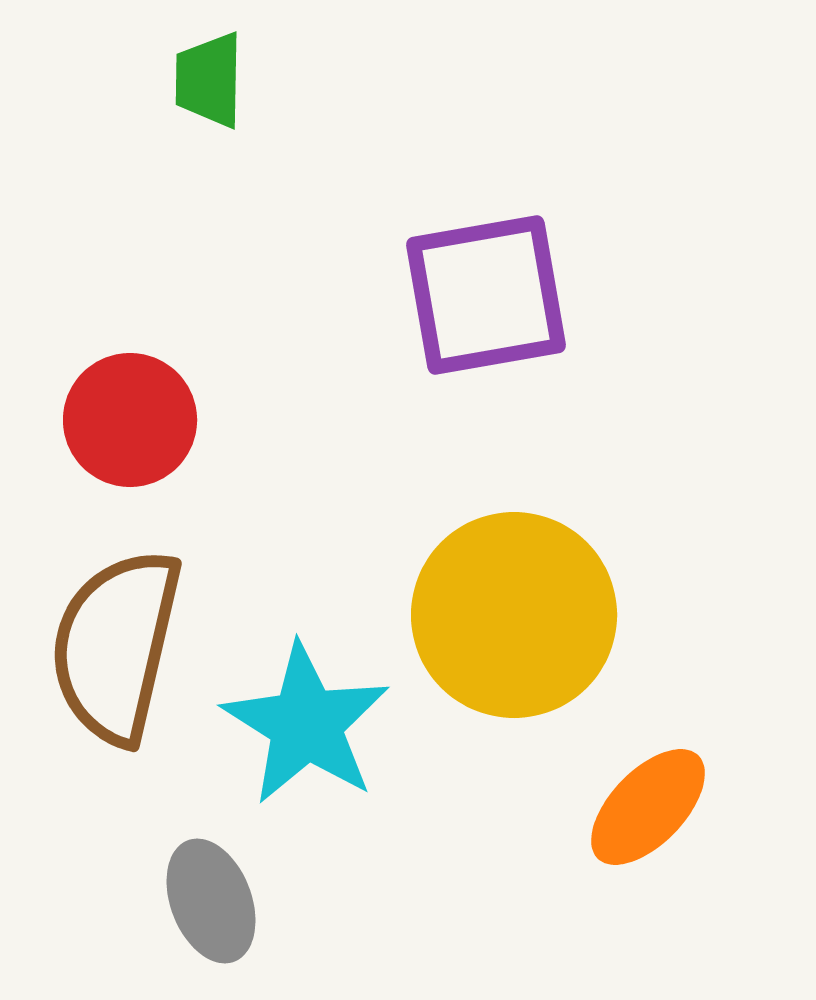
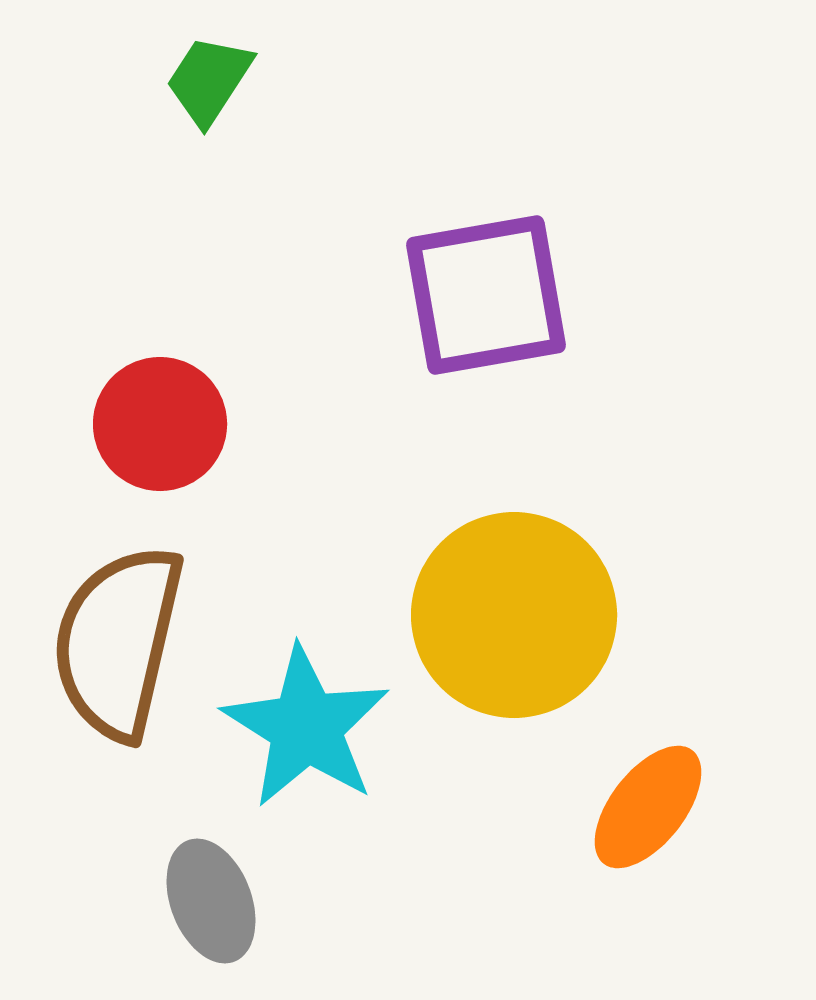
green trapezoid: rotated 32 degrees clockwise
red circle: moved 30 px right, 4 px down
brown semicircle: moved 2 px right, 4 px up
cyan star: moved 3 px down
orange ellipse: rotated 6 degrees counterclockwise
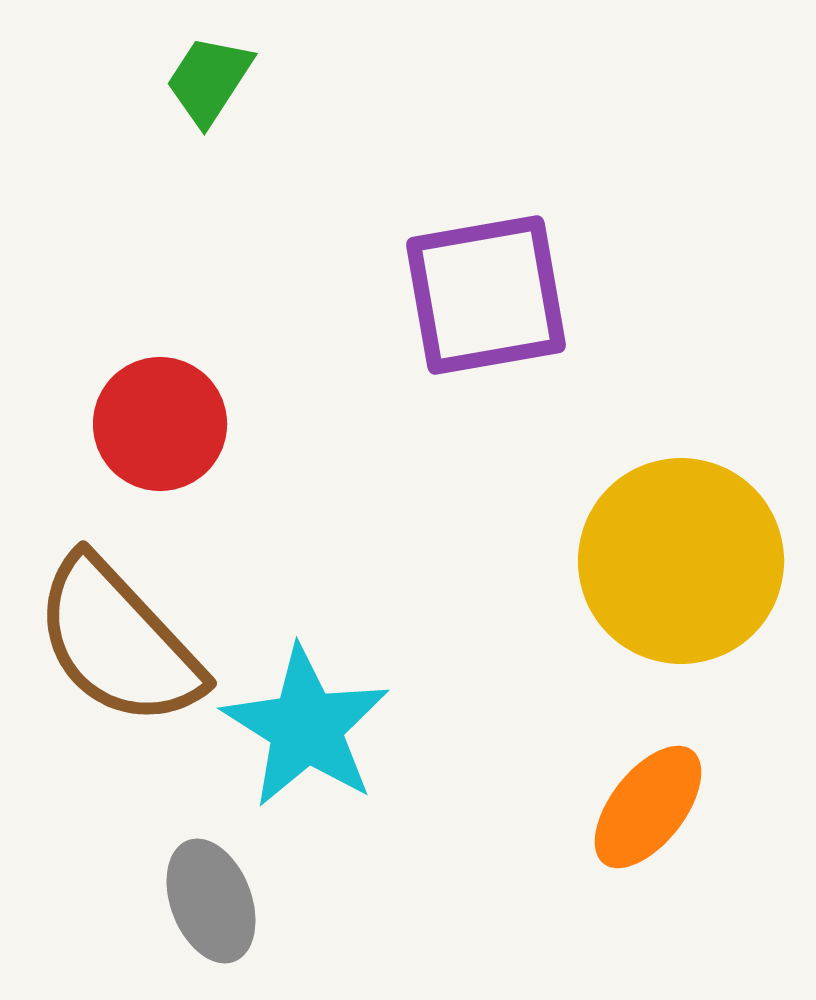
yellow circle: moved 167 px right, 54 px up
brown semicircle: rotated 56 degrees counterclockwise
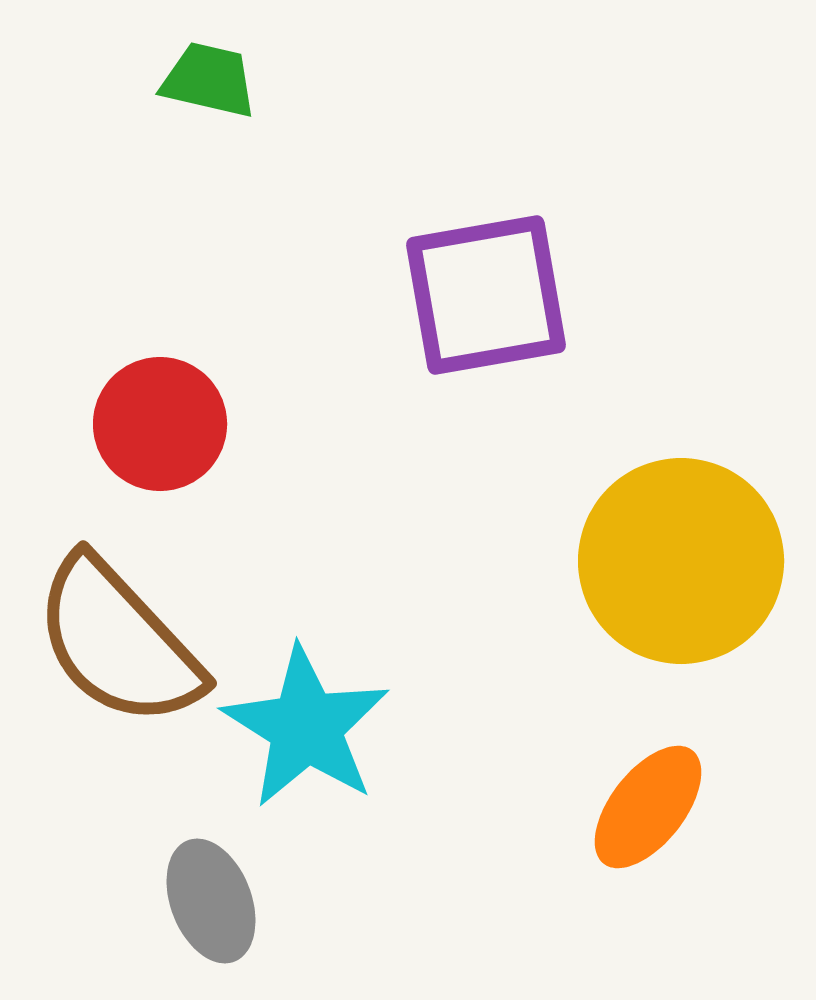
green trapezoid: rotated 70 degrees clockwise
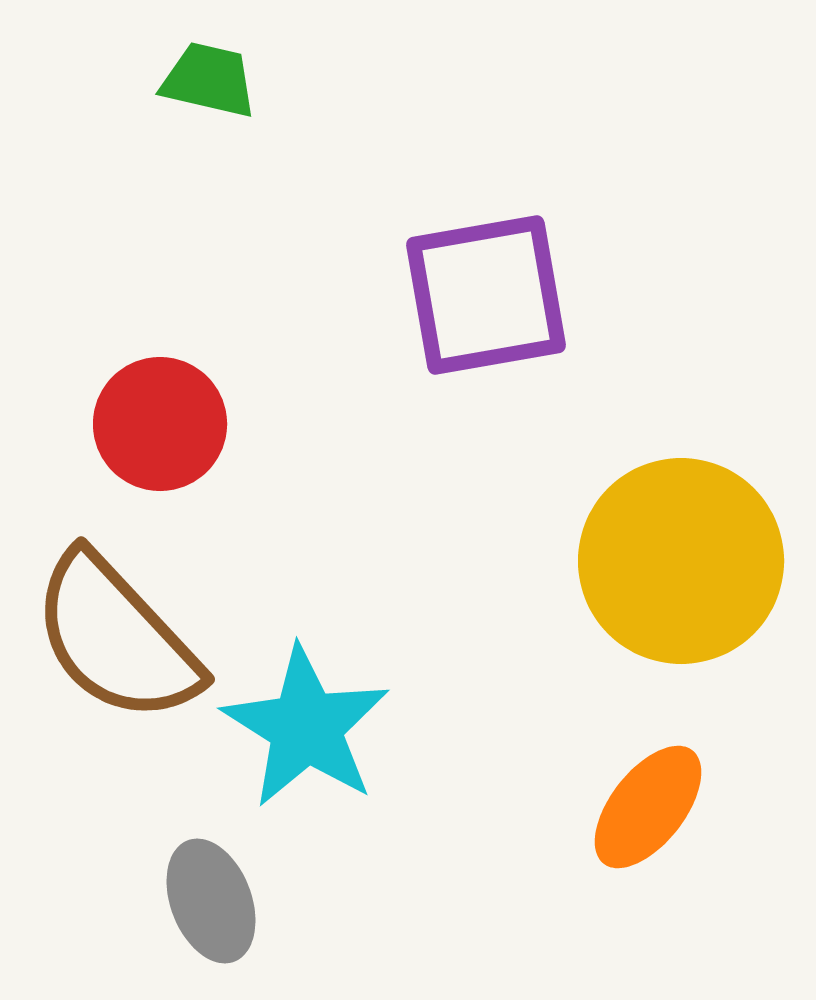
brown semicircle: moved 2 px left, 4 px up
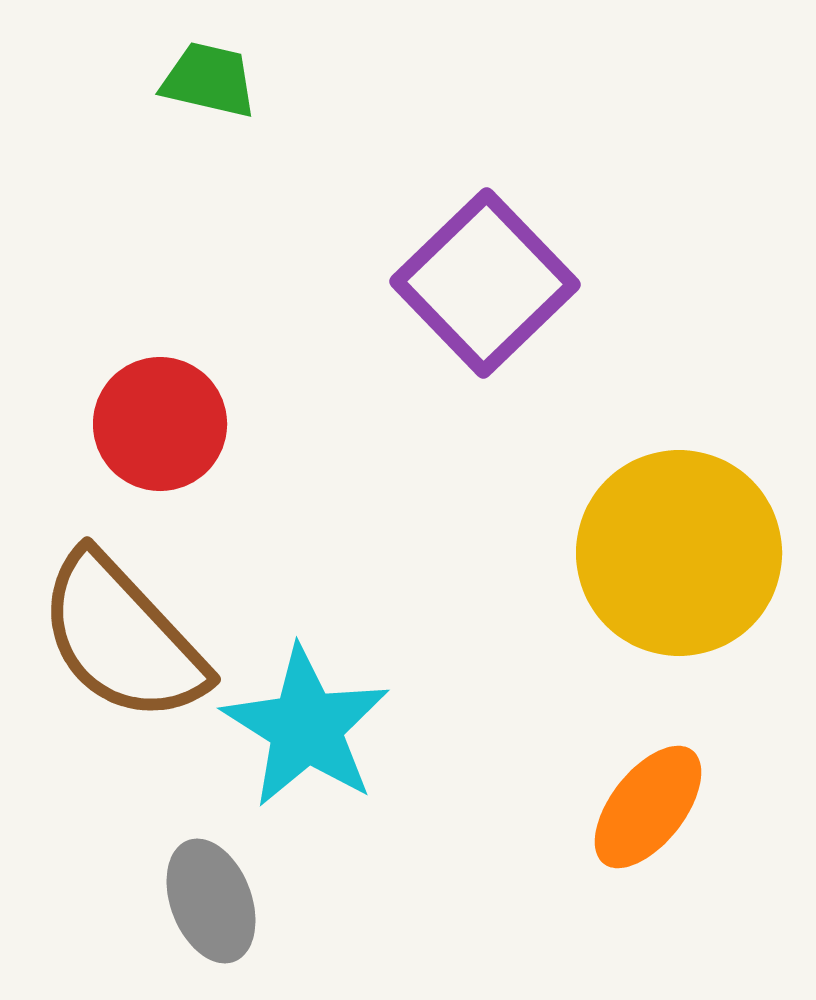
purple square: moved 1 px left, 12 px up; rotated 34 degrees counterclockwise
yellow circle: moved 2 px left, 8 px up
brown semicircle: moved 6 px right
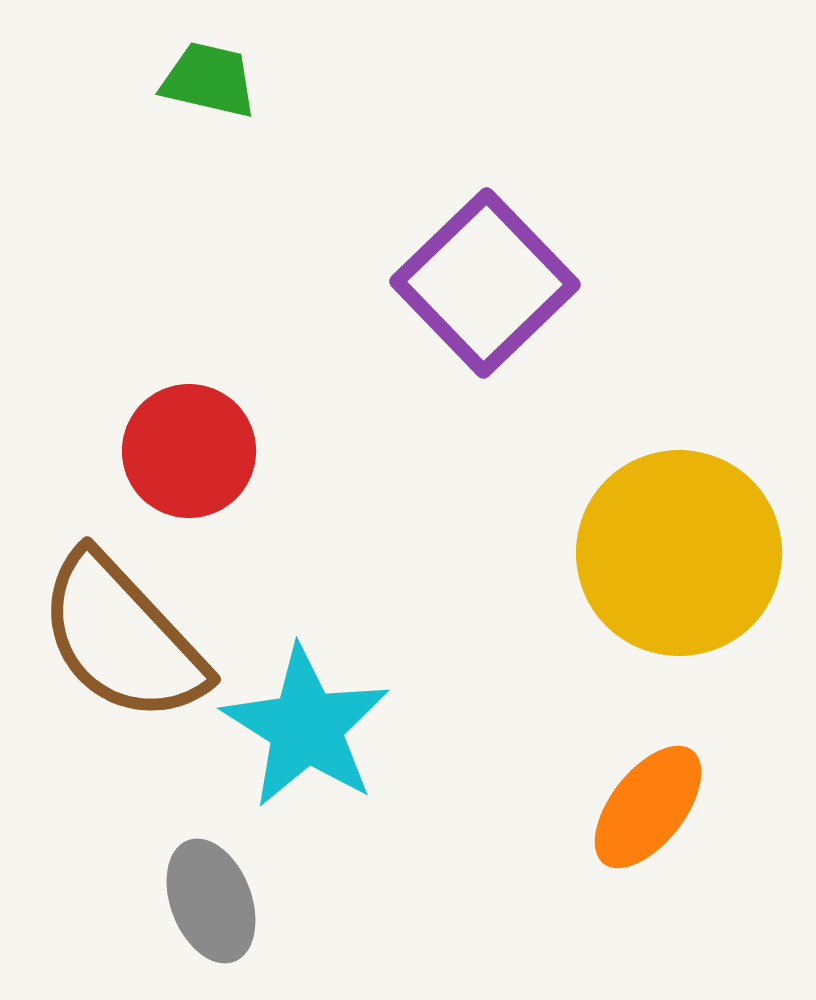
red circle: moved 29 px right, 27 px down
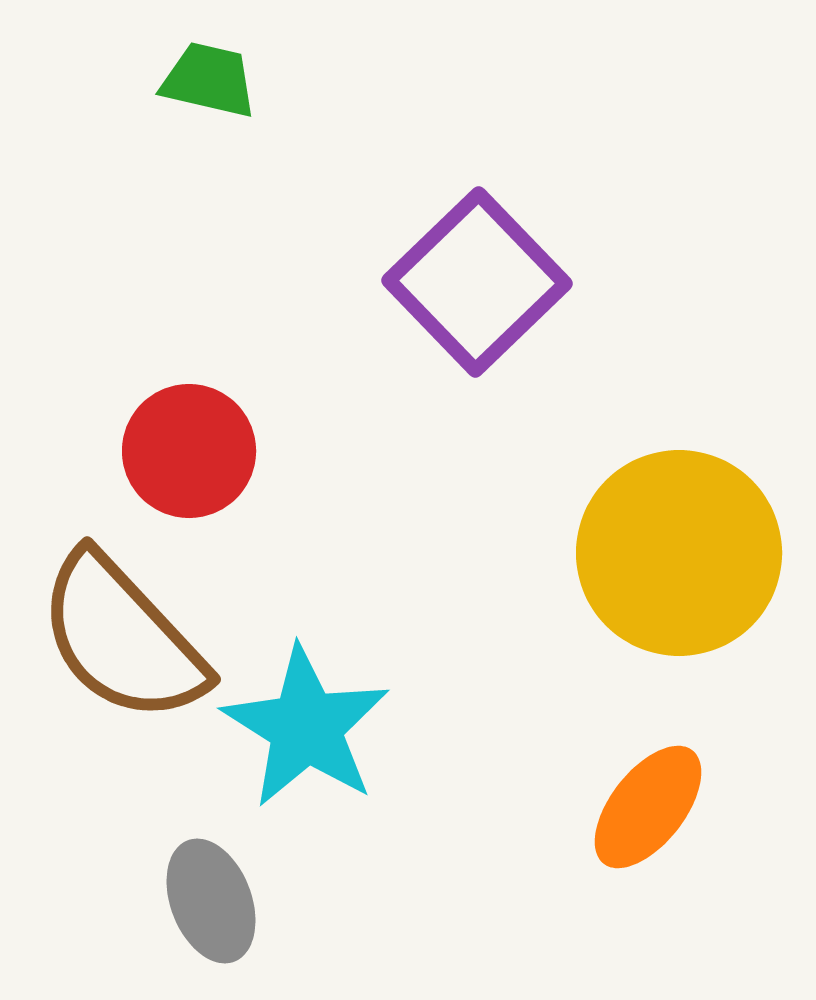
purple square: moved 8 px left, 1 px up
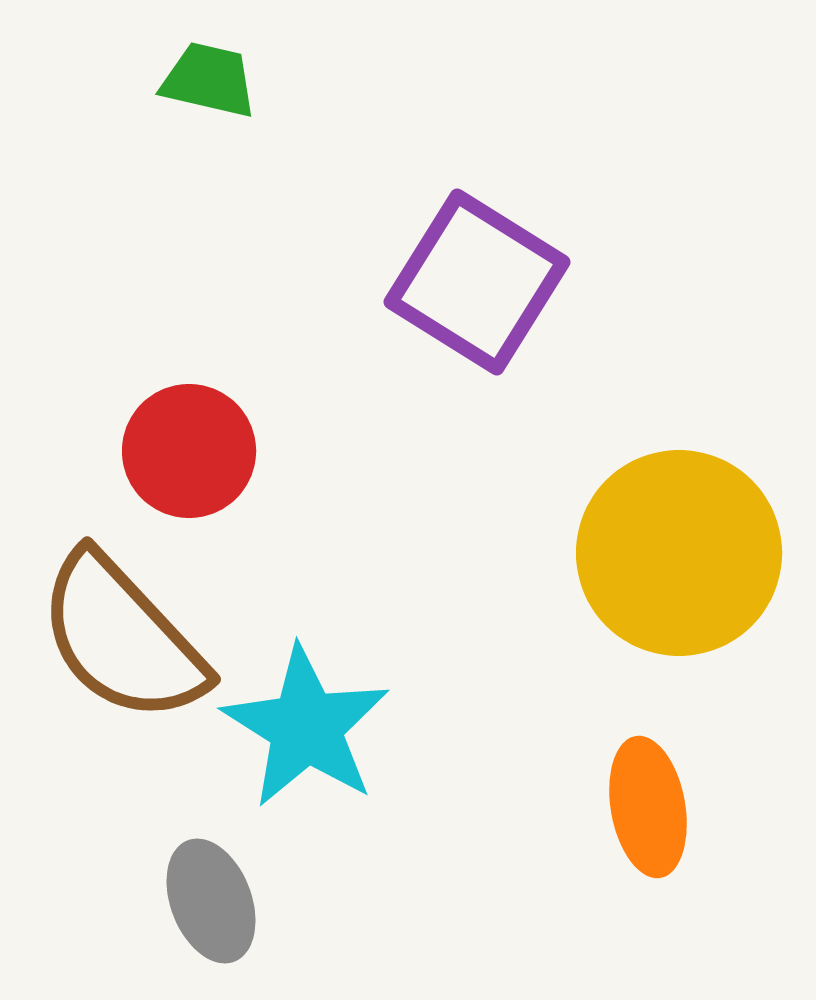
purple square: rotated 14 degrees counterclockwise
orange ellipse: rotated 48 degrees counterclockwise
